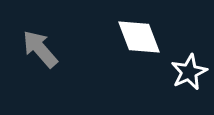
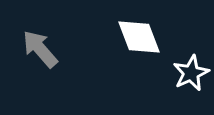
white star: moved 2 px right, 1 px down
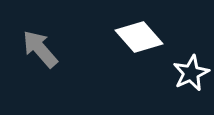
white diamond: rotated 21 degrees counterclockwise
